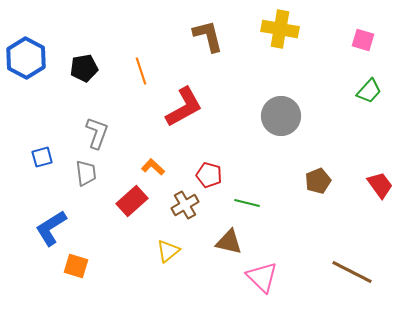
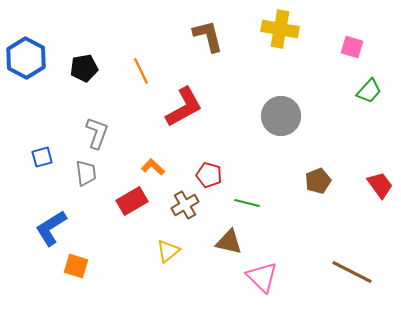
pink square: moved 11 px left, 7 px down
orange line: rotated 8 degrees counterclockwise
red rectangle: rotated 12 degrees clockwise
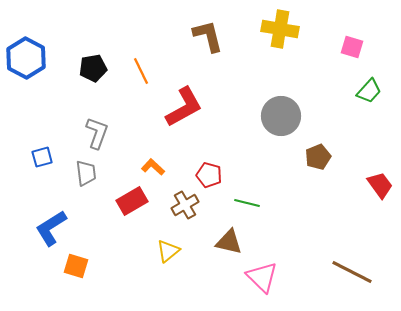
black pentagon: moved 9 px right
brown pentagon: moved 24 px up
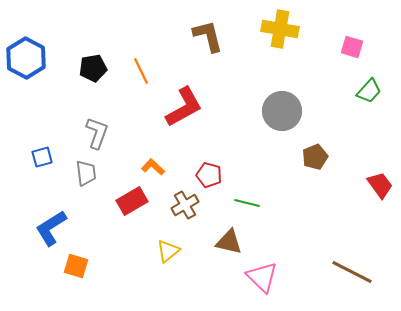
gray circle: moved 1 px right, 5 px up
brown pentagon: moved 3 px left
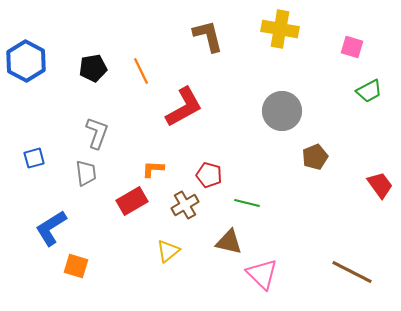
blue hexagon: moved 3 px down
green trapezoid: rotated 20 degrees clockwise
blue square: moved 8 px left, 1 px down
orange L-shape: moved 2 px down; rotated 40 degrees counterclockwise
pink triangle: moved 3 px up
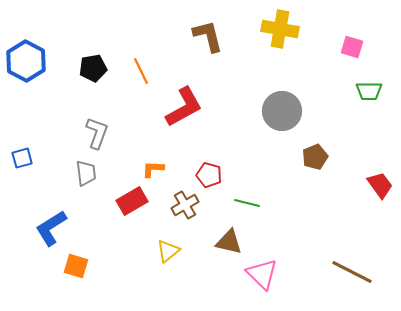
green trapezoid: rotated 28 degrees clockwise
blue square: moved 12 px left
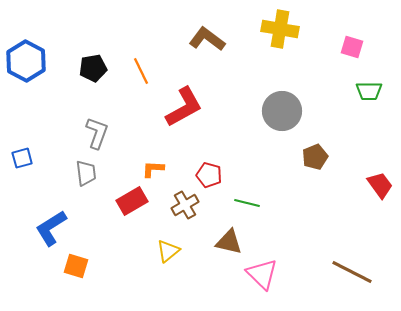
brown L-shape: moved 1 px left, 3 px down; rotated 39 degrees counterclockwise
